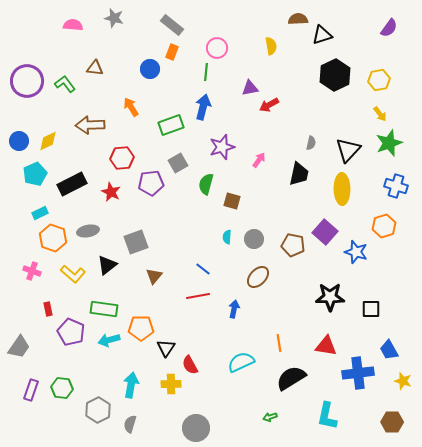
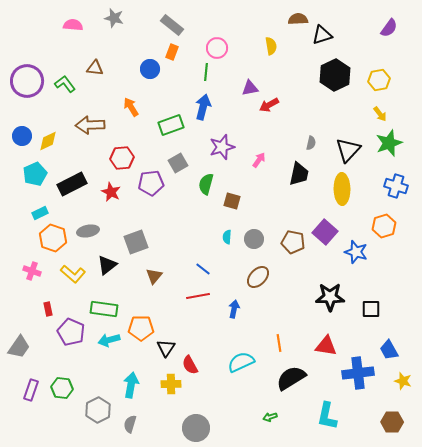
blue circle at (19, 141): moved 3 px right, 5 px up
brown pentagon at (293, 245): moved 3 px up
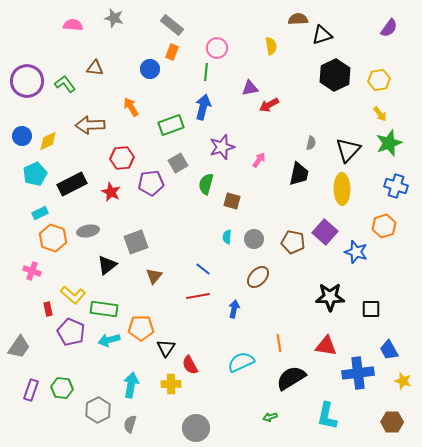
yellow L-shape at (73, 274): moved 21 px down
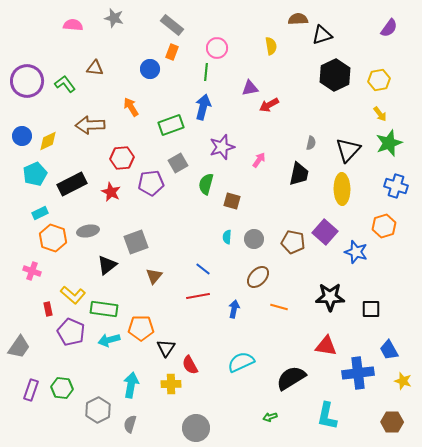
orange line at (279, 343): moved 36 px up; rotated 66 degrees counterclockwise
